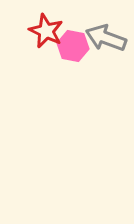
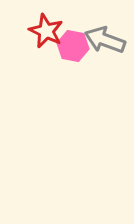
gray arrow: moved 1 px left, 2 px down
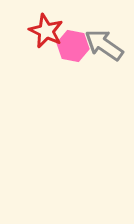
gray arrow: moved 1 px left, 5 px down; rotated 15 degrees clockwise
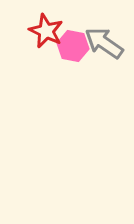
gray arrow: moved 2 px up
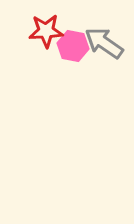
red star: rotated 28 degrees counterclockwise
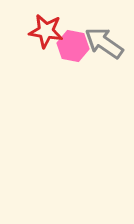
red star: rotated 12 degrees clockwise
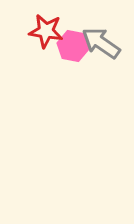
gray arrow: moved 3 px left
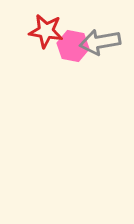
gray arrow: moved 1 px left, 1 px up; rotated 45 degrees counterclockwise
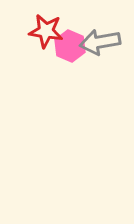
pink hexagon: moved 3 px left; rotated 12 degrees clockwise
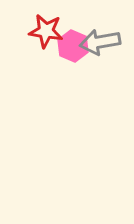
pink hexagon: moved 3 px right
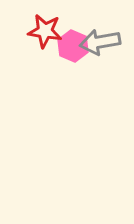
red star: moved 1 px left
